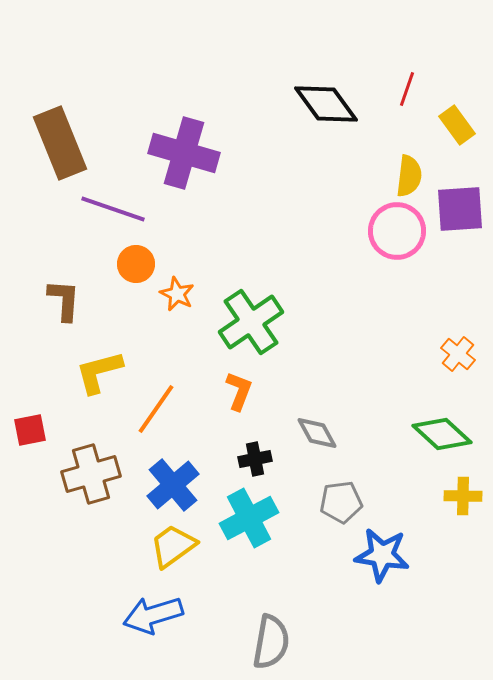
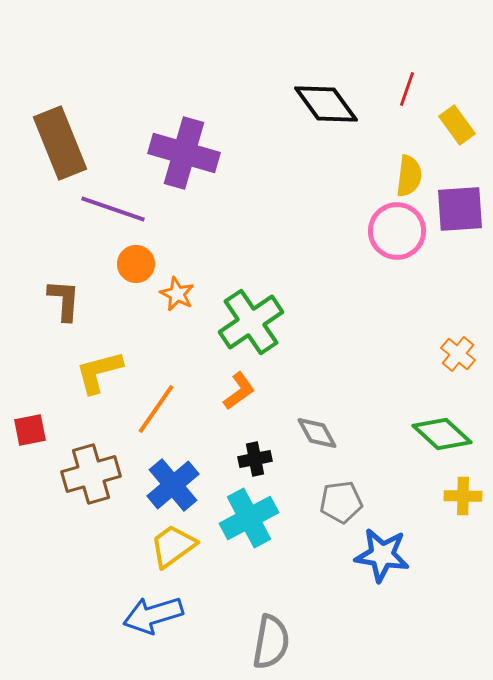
orange L-shape: rotated 33 degrees clockwise
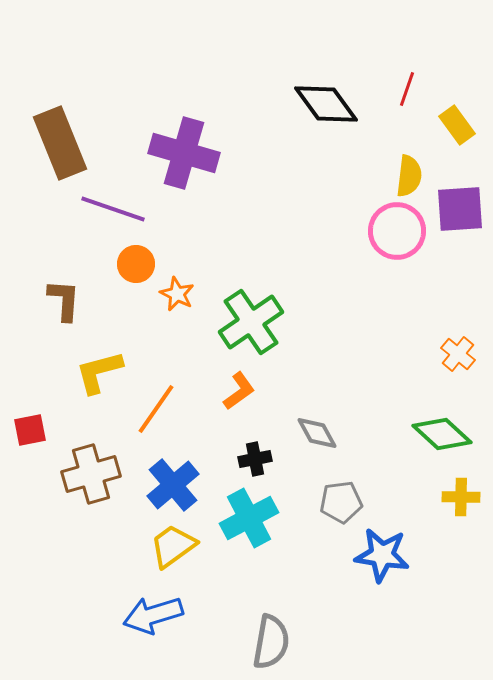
yellow cross: moved 2 px left, 1 px down
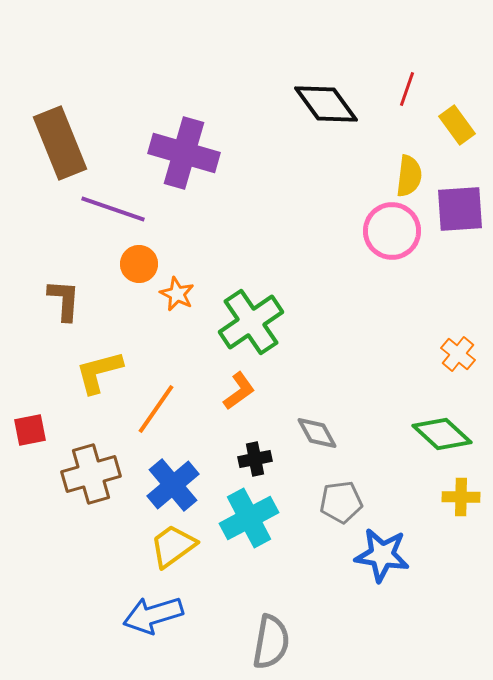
pink circle: moved 5 px left
orange circle: moved 3 px right
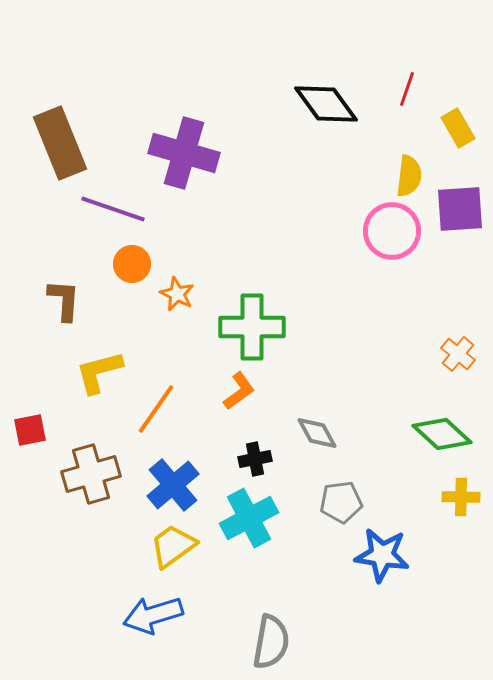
yellow rectangle: moved 1 px right, 3 px down; rotated 6 degrees clockwise
orange circle: moved 7 px left
green cross: moved 1 px right, 5 px down; rotated 34 degrees clockwise
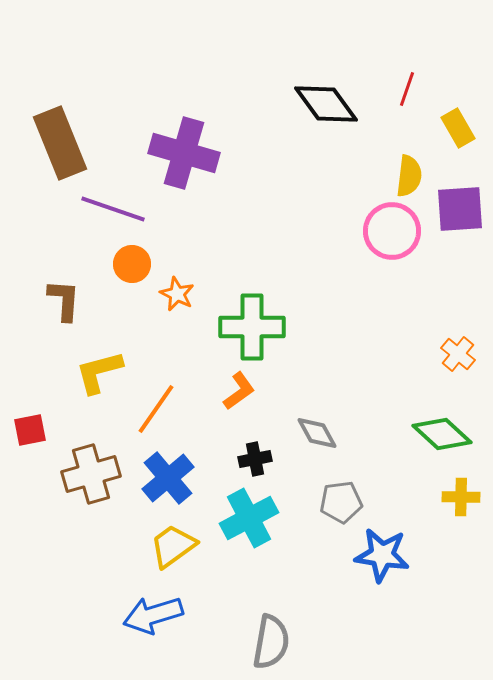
blue cross: moved 5 px left, 7 px up
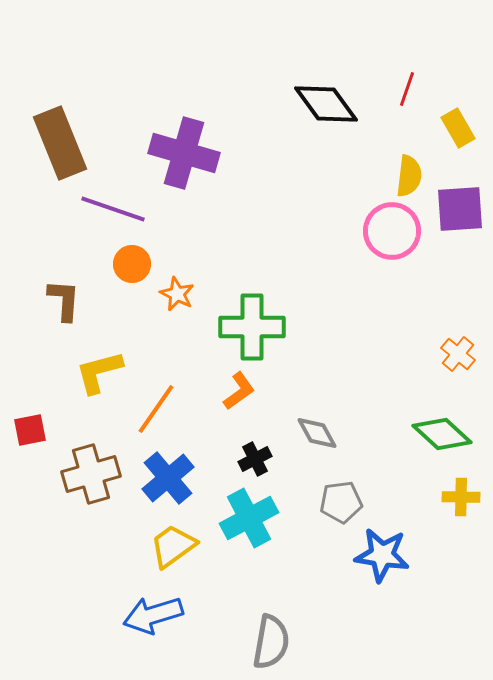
black cross: rotated 16 degrees counterclockwise
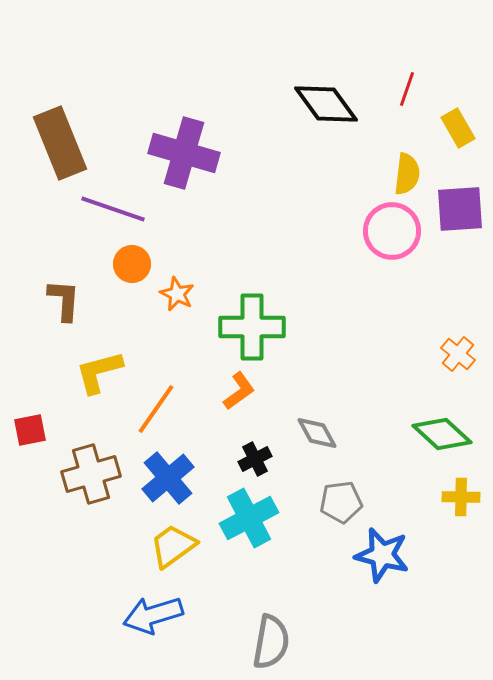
yellow semicircle: moved 2 px left, 2 px up
blue star: rotated 6 degrees clockwise
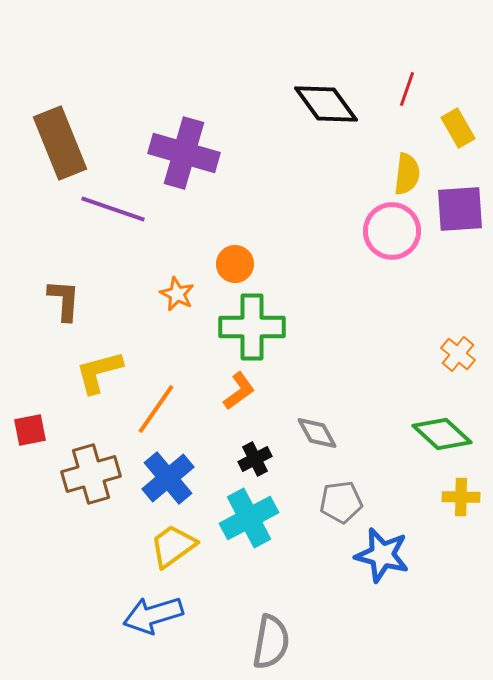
orange circle: moved 103 px right
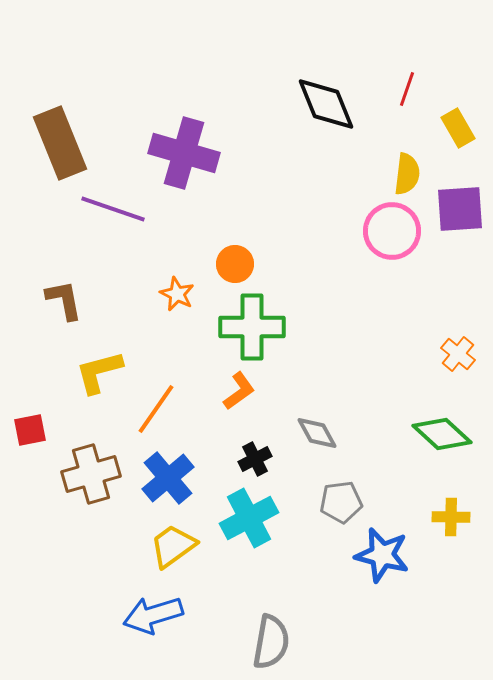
black diamond: rotated 14 degrees clockwise
brown L-shape: rotated 15 degrees counterclockwise
yellow cross: moved 10 px left, 20 px down
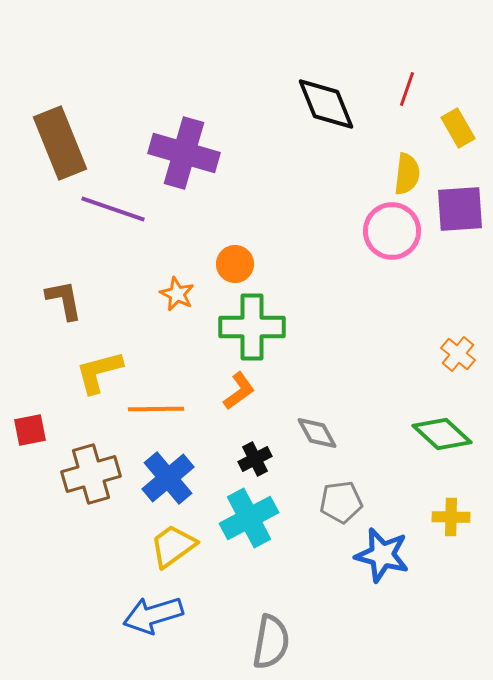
orange line: rotated 54 degrees clockwise
